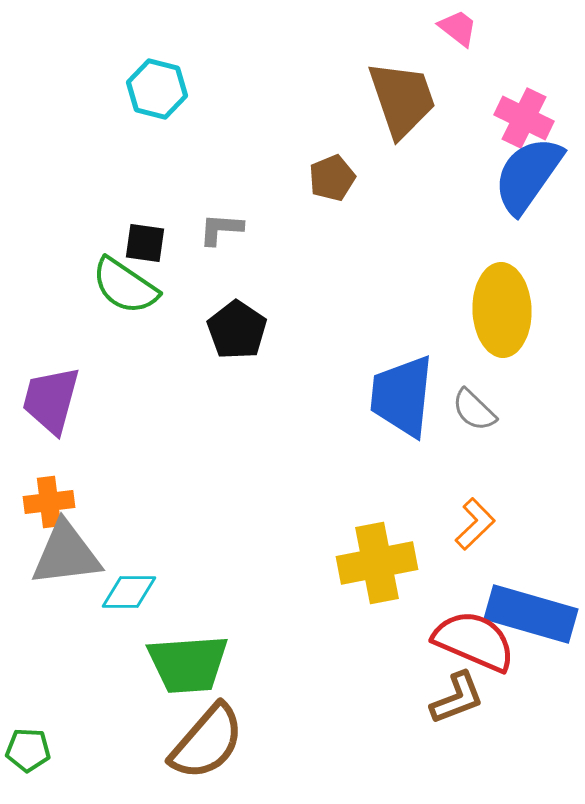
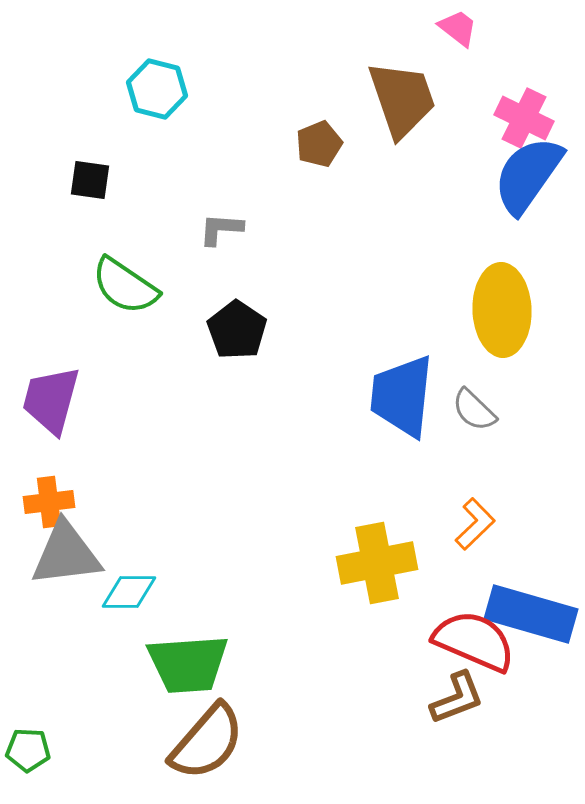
brown pentagon: moved 13 px left, 34 px up
black square: moved 55 px left, 63 px up
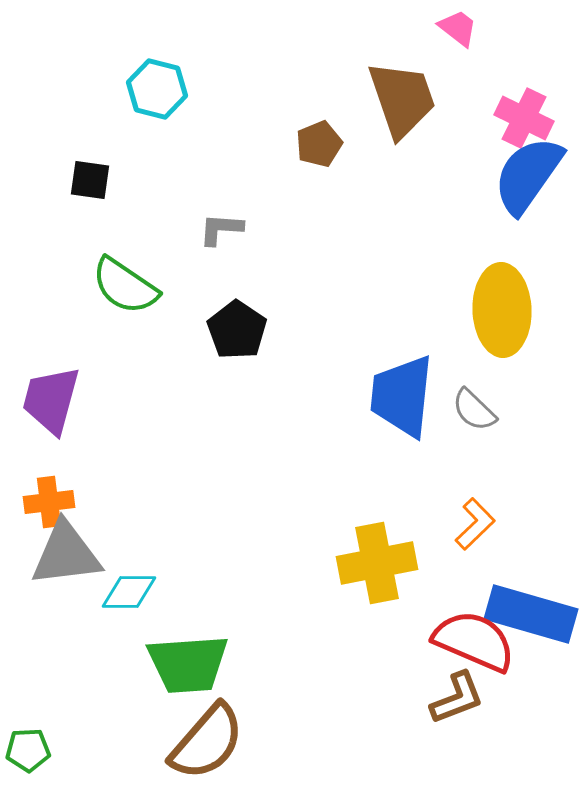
green pentagon: rotated 6 degrees counterclockwise
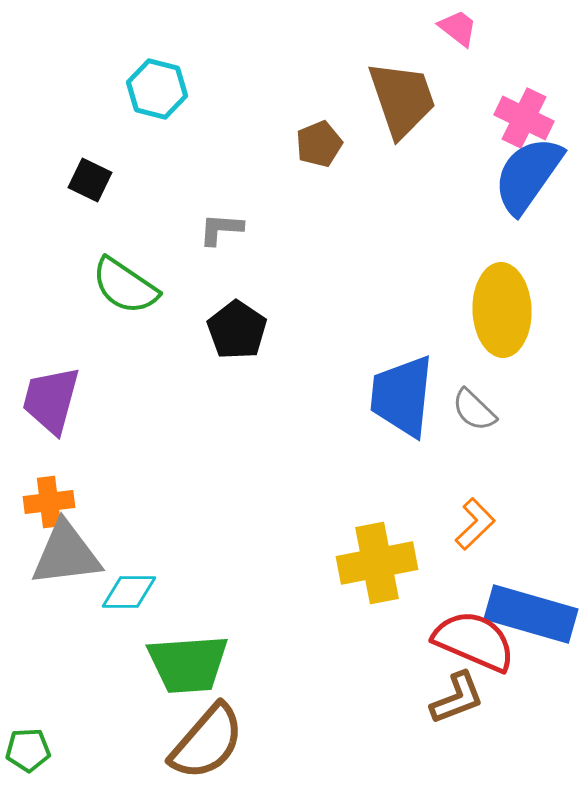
black square: rotated 18 degrees clockwise
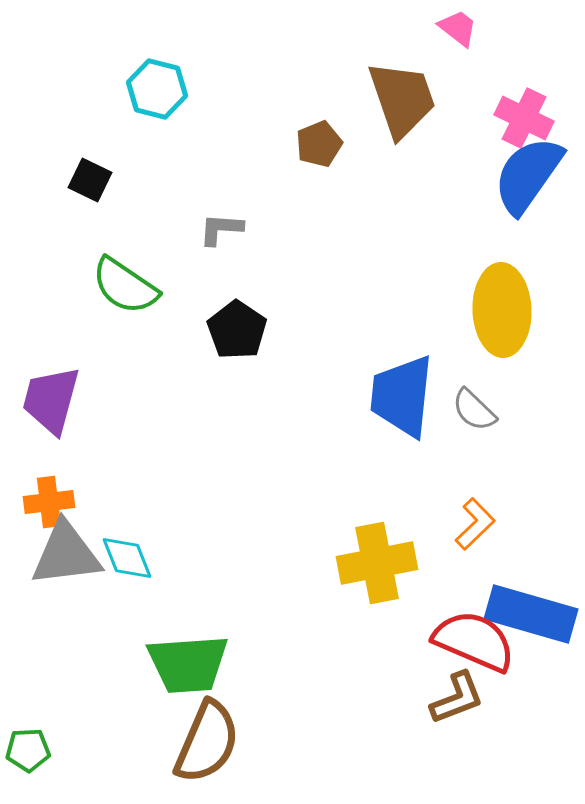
cyan diamond: moved 2 px left, 34 px up; rotated 68 degrees clockwise
brown semicircle: rotated 18 degrees counterclockwise
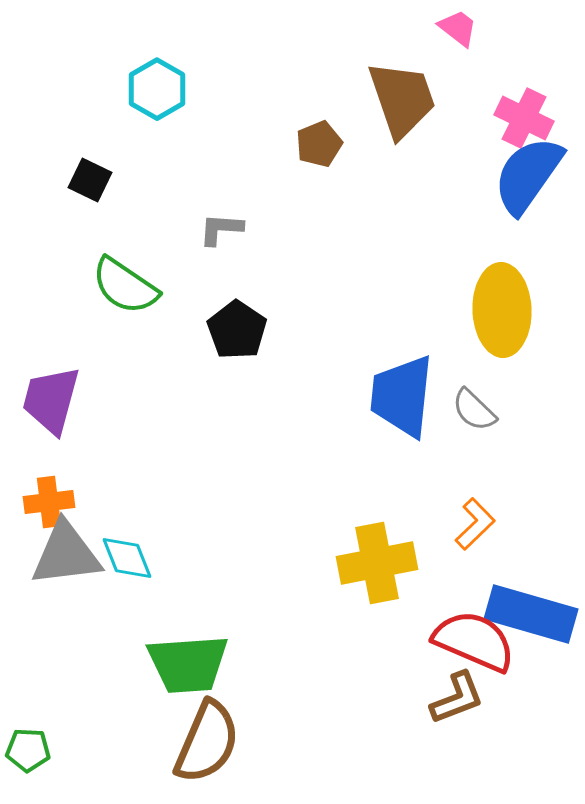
cyan hexagon: rotated 16 degrees clockwise
green pentagon: rotated 6 degrees clockwise
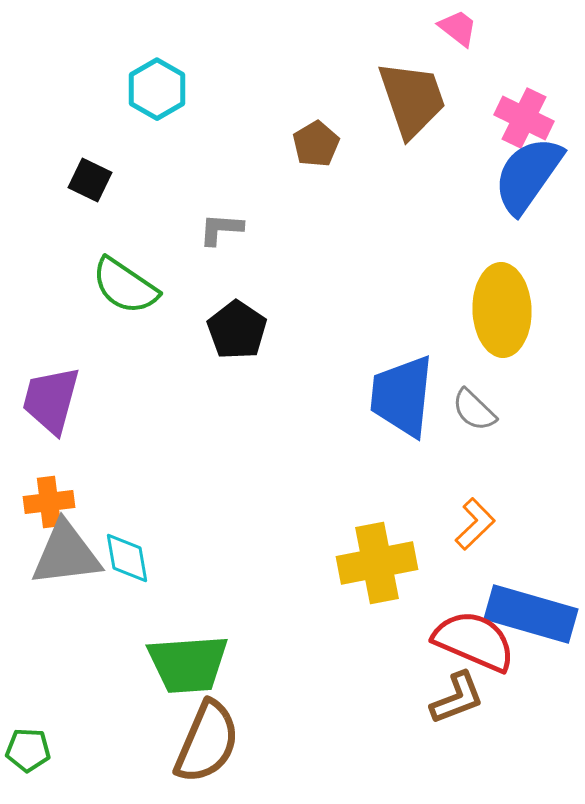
brown trapezoid: moved 10 px right
brown pentagon: moved 3 px left; rotated 9 degrees counterclockwise
cyan diamond: rotated 12 degrees clockwise
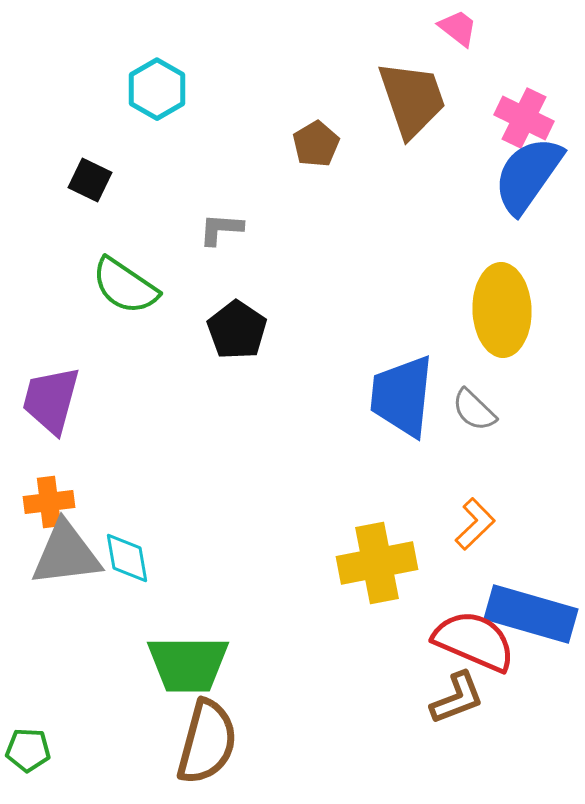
green trapezoid: rotated 4 degrees clockwise
brown semicircle: rotated 8 degrees counterclockwise
